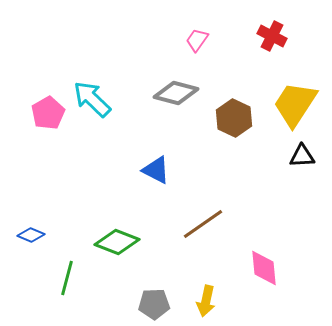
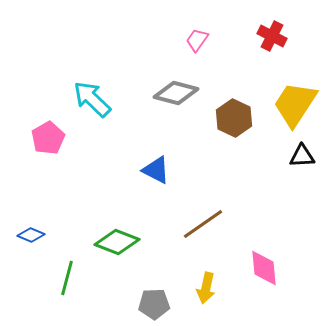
pink pentagon: moved 25 px down
yellow arrow: moved 13 px up
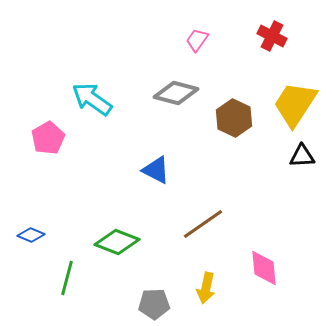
cyan arrow: rotated 9 degrees counterclockwise
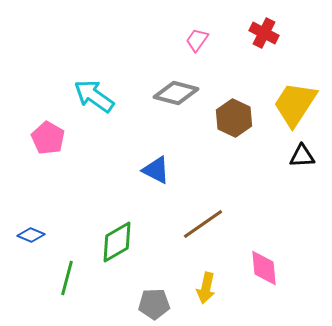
red cross: moved 8 px left, 3 px up
cyan arrow: moved 2 px right, 3 px up
pink pentagon: rotated 12 degrees counterclockwise
green diamond: rotated 51 degrees counterclockwise
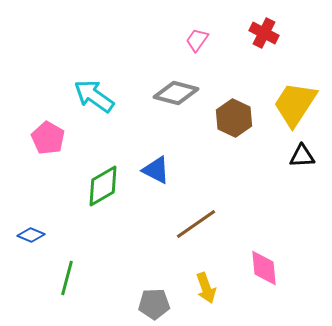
brown line: moved 7 px left
green diamond: moved 14 px left, 56 px up
yellow arrow: rotated 32 degrees counterclockwise
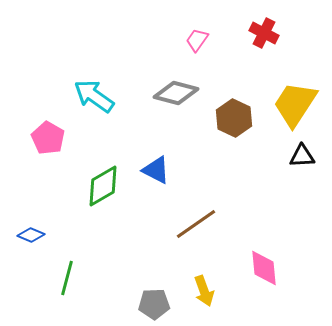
yellow arrow: moved 2 px left, 3 px down
